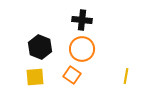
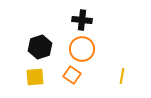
black hexagon: rotated 20 degrees clockwise
yellow line: moved 4 px left
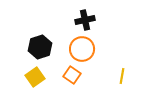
black cross: moved 3 px right; rotated 18 degrees counterclockwise
yellow square: rotated 30 degrees counterclockwise
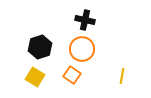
black cross: rotated 24 degrees clockwise
yellow square: rotated 24 degrees counterclockwise
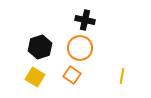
orange circle: moved 2 px left, 1 px up
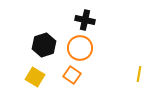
black hexagon: moved 4 px right, 2 px up
yellow line: moved 17 px right, 2 px up
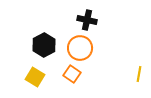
black cross: moved 2 px right
black hexagon: rotated 10 degrees counterclockwise
orange square: moved 1 px up
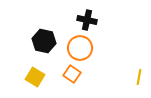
black hexagon: moved 4 px up; rotated 20 degrees counterclockwise
yellow line: moved 3 px down
